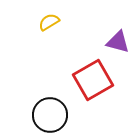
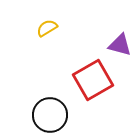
yellow semicircle: moved 2 px left, 6 px down
purple triangle: moved 2 px right, 3 px down
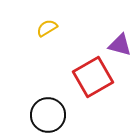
red square: moved 3 px up
black circle: moved 2 px left
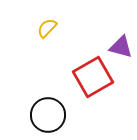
yellow semicircle: rotated 15 degrees counterclockwise
purple triangle: moved 1 px right, 2 px down
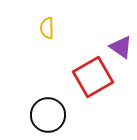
yellow semicircle: rotated 45 degrees counterclockwise
purple triangle: rotated 20 degrees clockwise
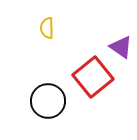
red square: rotated 9 degrees counterclockwise
black circle: moved 14 px up
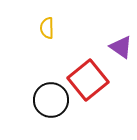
red square: moved 5 px left, 3 px down
black circle: moved 3 px right, 1 px up
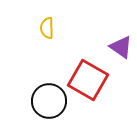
red square: rotated 21 degrees counterclockwise
black circle: moved 2 px left, 1 px down
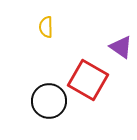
yellow semicircle: moved 1 px left, 1 px up
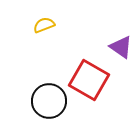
yellow semicircle: moved 2 px left, 2 px up; rotated 70 degrees clockwise
red square: moved 1 px right
